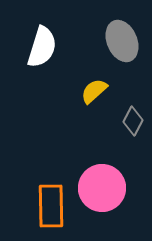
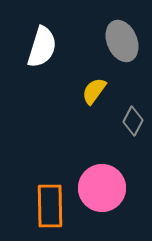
yellow semicircle: rotated 12 degrees counterclockwise
orange rectangle: moved 1 px left
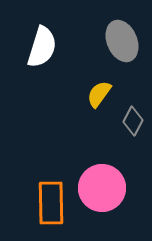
yellow semicircle: moved 5 px right, 3 px down
orange rectangle: moved 1 px right, 3 px up
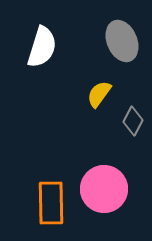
pink circle: moved 2 px right, 1 px down
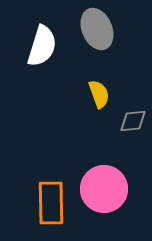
gray ellipse: moved 25 px left, 12 px up
white semicircle: moved 1 px up
yellow semicircle: rotated 124 degrees clockwise
gray diamond: rotated 56 degrees clockwise
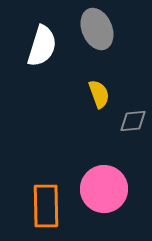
orange rectangle: moved 5 px left, 3 px down
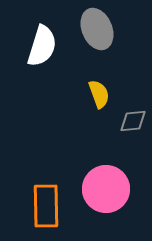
pink circle: moved 2 px right
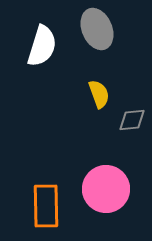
gray diamond: moved 1 px left, 1 px up
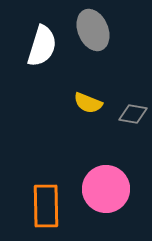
gray ellipse: moved 4 px left, 1 px down
yellow semicircle: moved 11 px left, 9 px down; rotated 132 degrees clockwise
gray diamond: moved 1 px right, 6 px up; rotated 16 degrees clockwise
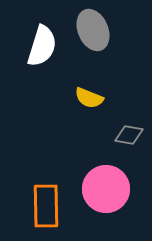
yellow semicircle: moved 1 px right, 5 px up
gray diamond: moved 4 px left, 21 px down
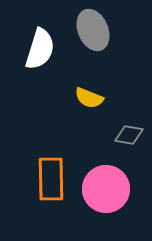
white semicircle: moved 2 px left, 3 px down
orange rectangle: moved 5 px right, 27 px up
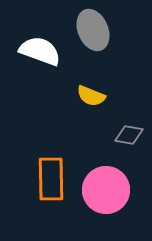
white semicircle: moved 2 px down; rotated 87 degrees counterclockwise
yellow semicircle: moved 2 px right, 2 px up
pink circle: moved 1 px down
